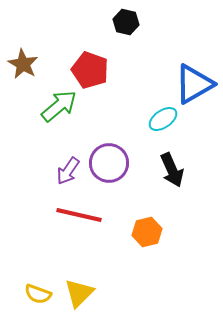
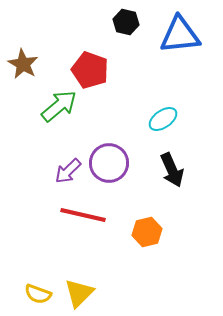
blue triangle: moved 14 px left, 49 px up; rotated 24 degrees clockwise
purple arrow: rotated 12 degrees clockwise
red line: moved 4 px right
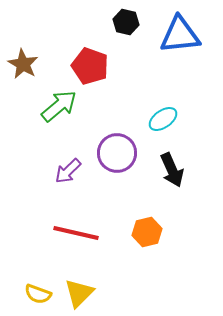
red pentagon: moved 4 px up
purple circle: moved 8 px right, 10 px up
red line: moved 7 px left, 18 px down
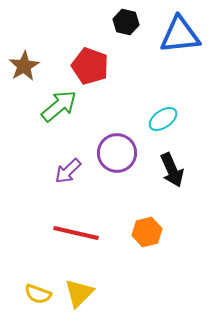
brown star: moved 1 px right, 2 px down; rotated 12 degrees clockwise
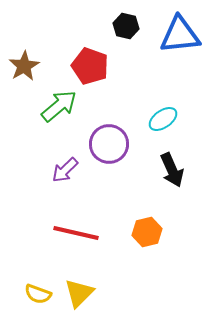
black hexagon: moved 4 px down
purple circle: moved 8 px left, 9 px up
purple arrow: moved 3 px left, 1 px up
